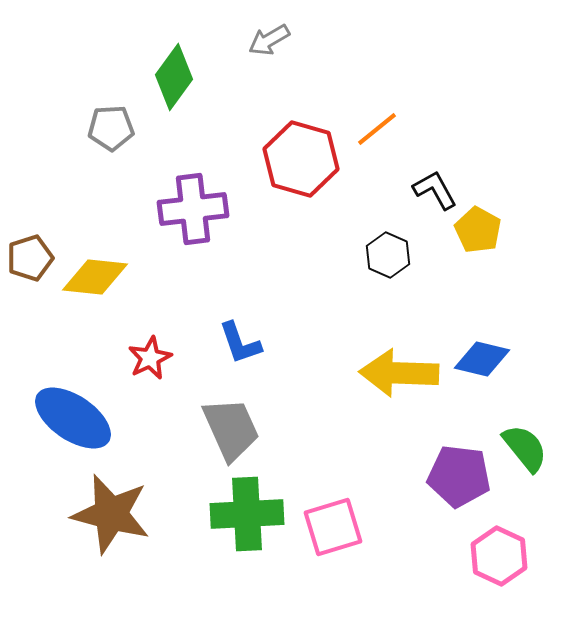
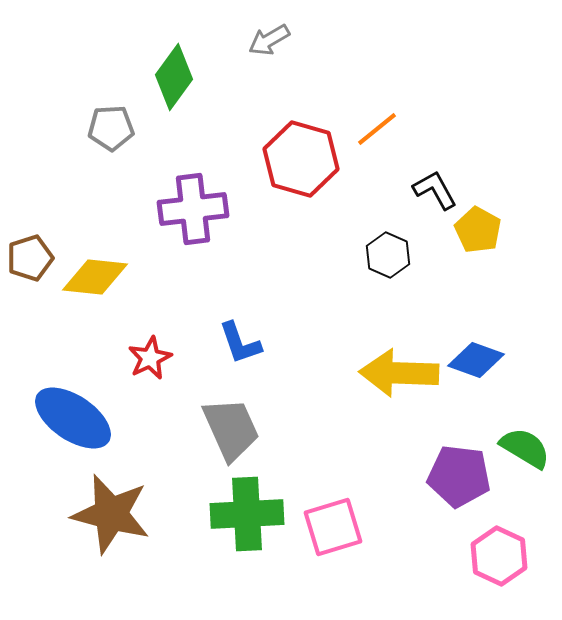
blue diamond: moved 6 px left, 1 px down; rotated 6 degrees clockwise
green semicircle: rotated 20 degrees counterclockwise
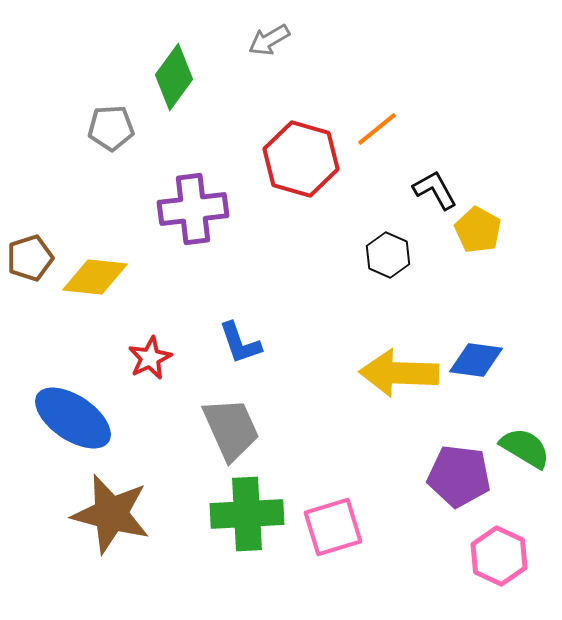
blue diamond: rotated 12 degrees counterclockwise
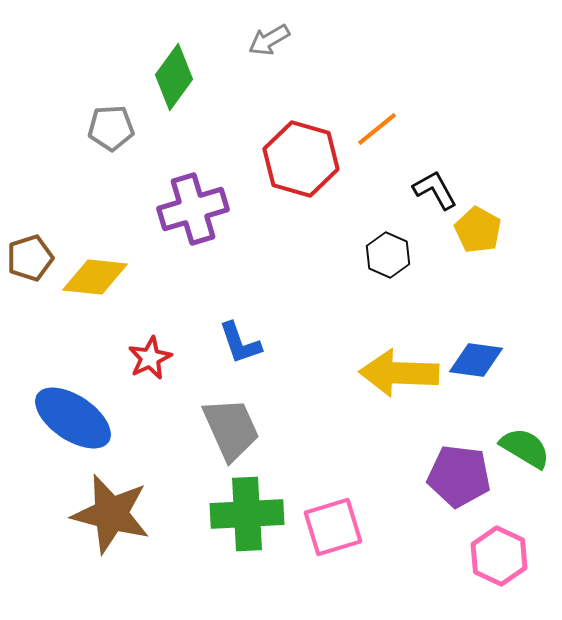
purple cross: rotated 10 degrees counterclockwise
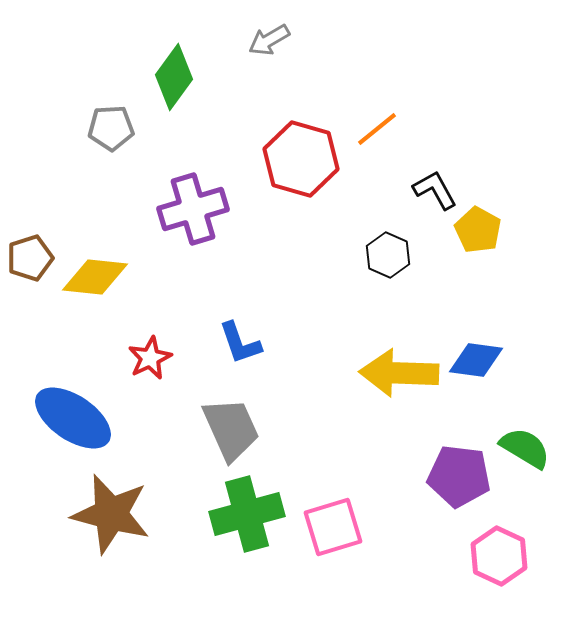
green cross: rotated 12 degrees counterclockwise
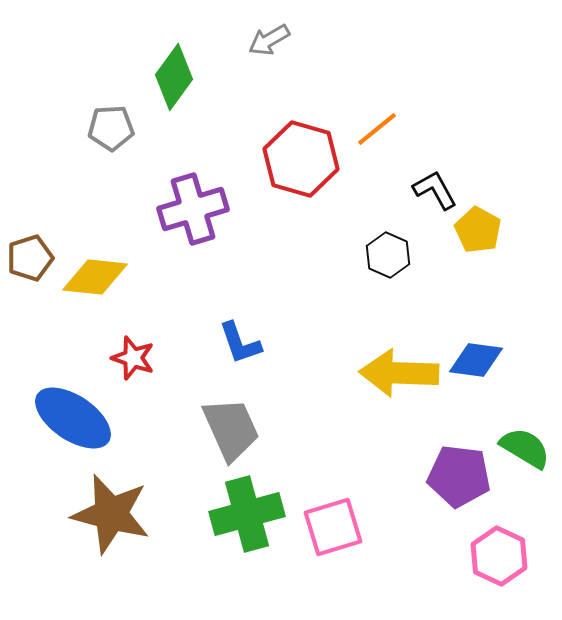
red star: moved 17 px left; rotated 27 degrees counterclockwise
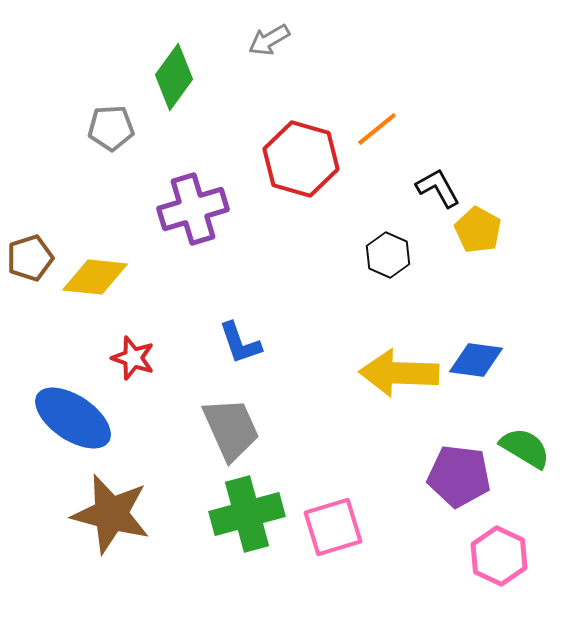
black L-shape: moved 3 px right, 2 px up
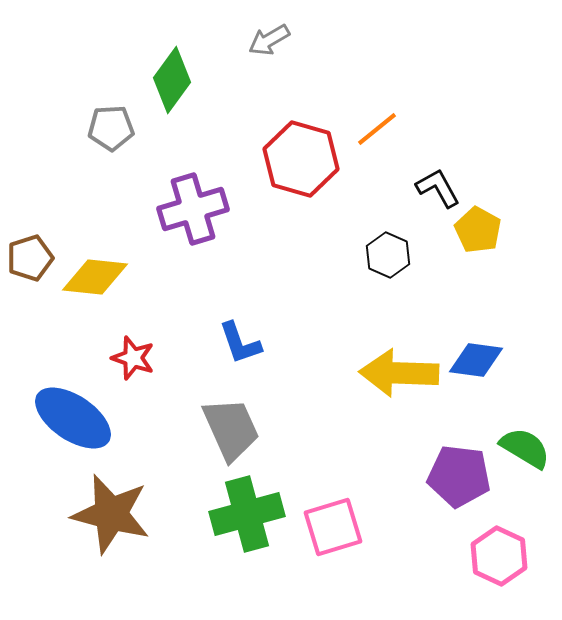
green diamond: moved 2 px left, 3 px down
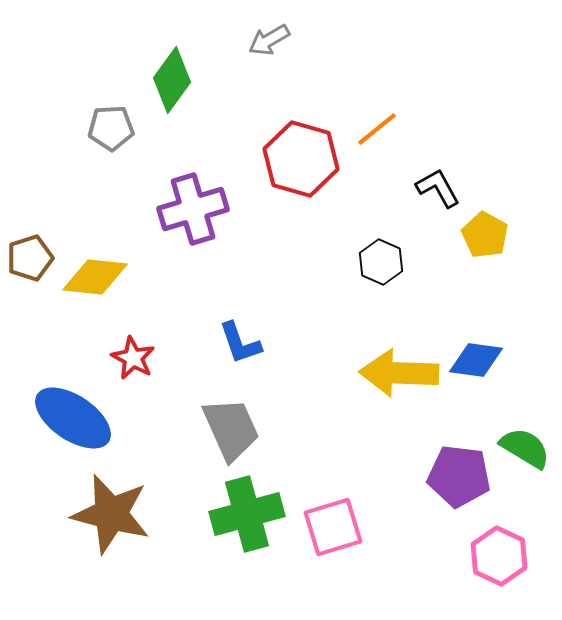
yellow pentagon: moved 7 px right, 5 px down
black hexagon: moved 7 px left, 7 px down
red star: rotated 9 degrees clockwise
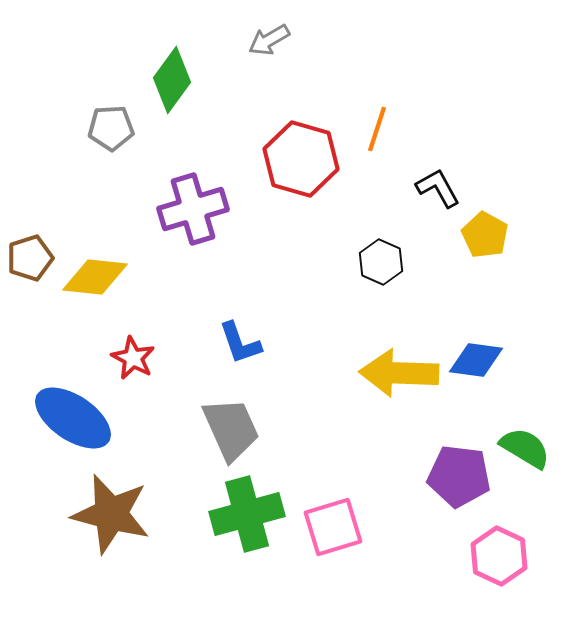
orange line: rotated 33 degrees counterclockwise
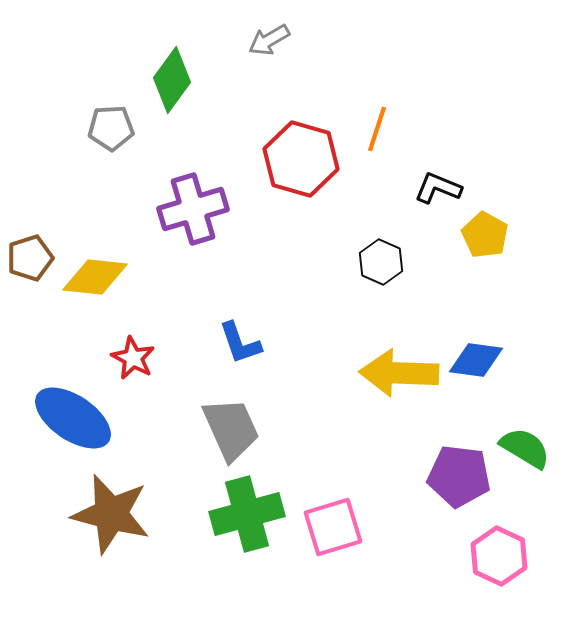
black L-shape: rotated 39 degrees counterclockwise
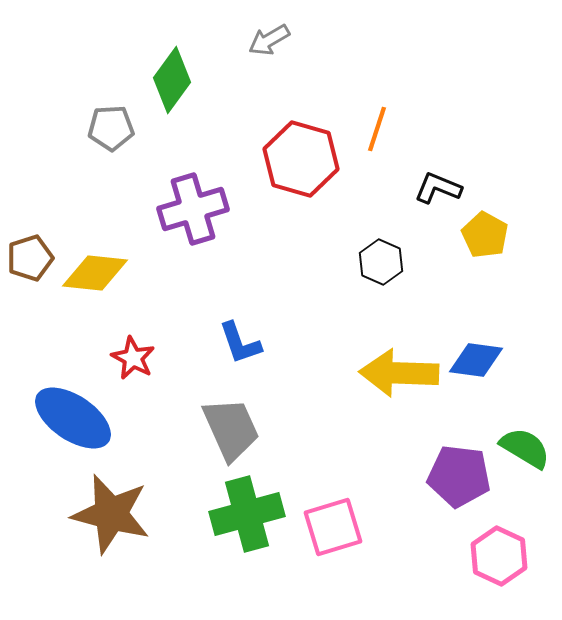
yellow diamond: moved 4 px up
